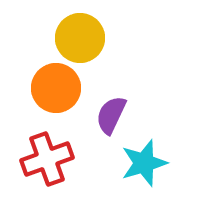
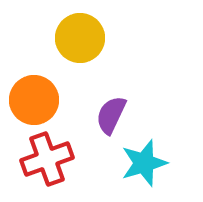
orange circle: moved 22 px left, 12 px down
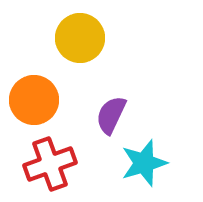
red cross: moved 3 px right, 5 px down
